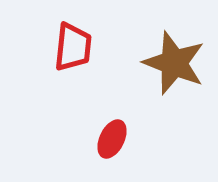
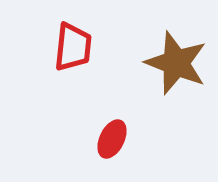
brown star: moved 2 px right
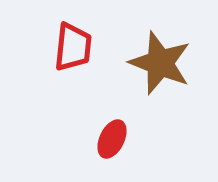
brown star: moved 16 px left
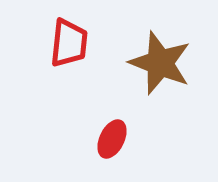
red trapezoid: moved 4 px left, 4 px up
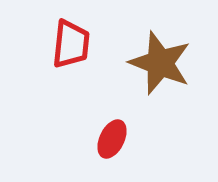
red trapezoid: moved 2 px right, 1 px down
